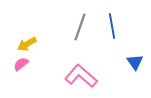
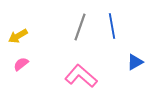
yellow arrow: moved 9 px left, 8 px up
blue triangle: rotated 36 degrees clockwise
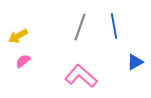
blue line: moved 2 px right
pink semicircle: moved 2 px right, 3 px up
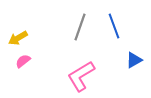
blue line: rotated 10 degrees counterclockwise
yellow arrow: moved 2 px down
blue triangle: moved 1 px left, 2 px up
pink L-shape: rotated 72 degrees counterclockwise
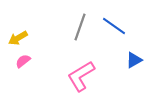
blue line: rotated 35 degrees counterclockwise
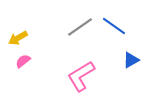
gray line: rotated 36 degrees clockwise
blue triangle: moved 3 px left
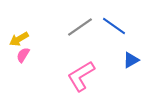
yellow arrow: moved 1 px right, 1 px down
pink semicircle: moved 6 px up; rotated 21 degrees counterclockwise
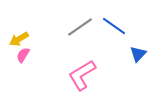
blue triangle: moved 7 px right, 6 px up; rotated 18 degrees counterclockwise
pink L-shape: moved 1 px right, 1 px up
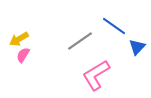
gray line: moved 14 px down
blue triangle: moved 1 px left, 7 px up
pink L-shape: moved 14 px right
